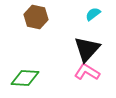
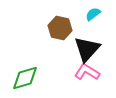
brown hexagon: moved 24 px right, 11 px down
green diamond: rotated 20 degrees counterclockwise
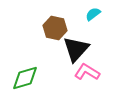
brown hexagon: moved 5 px left
black triangle: moved 11 px left
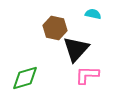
cyan semicircle: rotated 49 degrees clockwise
pink L-shape: moved 3 px down; rotated 30 degrees counterclockwise
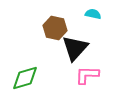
black triangle: moved 1 px left, 1 px up
